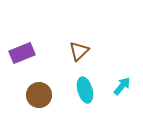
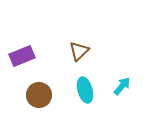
purple rectangle: moved 3 px down
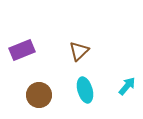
purple rectangle: moved 6 px up
cyan arrow: moved 5 px right
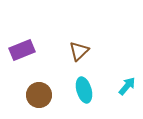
cyan ellipse: moved 1 px left
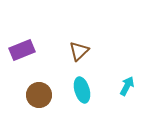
cyan arrow: rotated 12 degrees counterclockwise
cyan ellipse: moved 2 px left
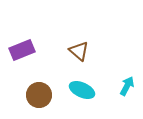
brown triangle: rotated 35 degrees counterclockwise
cyan ellipse: rotated 50 degrees counterclockwise
